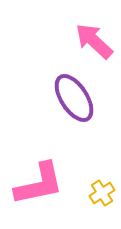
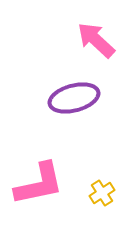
pink arrow: moved 2 px right, 1 px up
purple ellipse: rotated 72 degrees counterclockwise
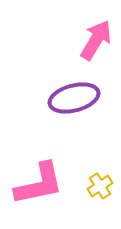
pink arrow: rotated 78 degrees clockwise
yellow cross: moved 2 px left, 7 px up
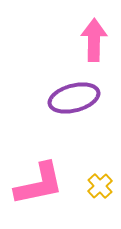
pink arrow: moved 2 px left; rotated 30 degrees counterclockwise
yellow cross: rotated 10 degrees counterclockwise
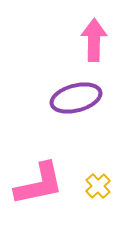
purple ellipse: moved 2 px right
yellow cross: moved 2 px left
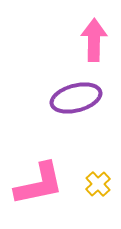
yellow cross: moved 2 px up
